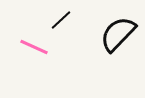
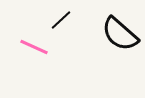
black semicircle: moved 2 px right; rotated 93 degrees counterclockwise
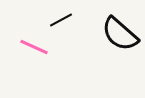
black line: rotated 15 degrees clockwise
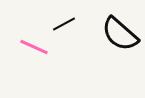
black line: moved 3 px right, 4 px down
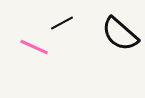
black line: moved 2 px left, 1 px up
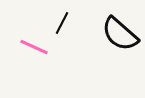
black line: rotated 35 degrees counterclockwise
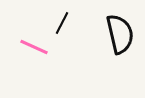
black semicircle: rotated 144 degrees counterclockwise
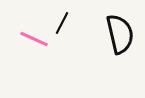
pink line: moved 8 px up
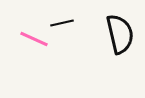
black line: rotated 50 degrees clockwise
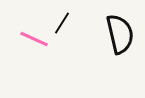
black line: rotated 45 degrees counterclockwise
